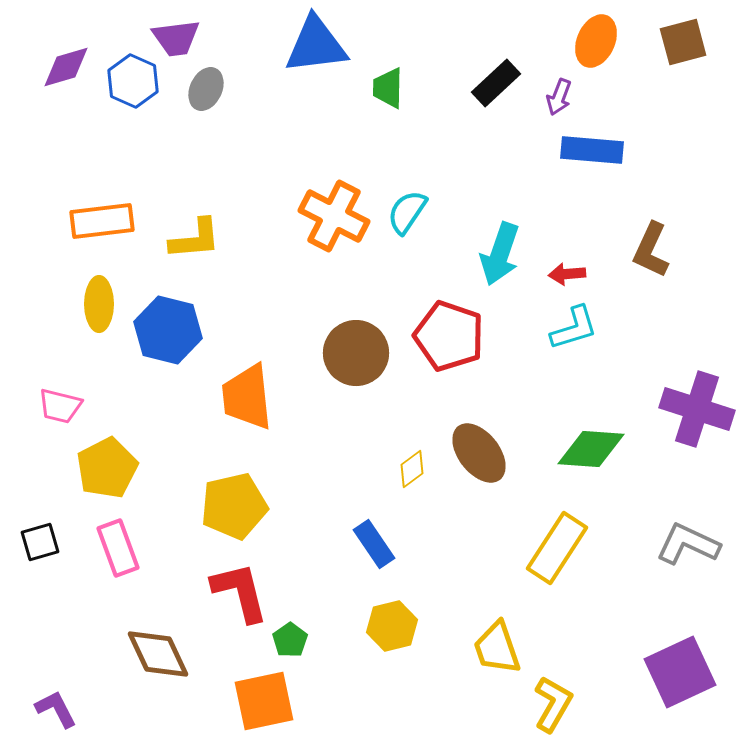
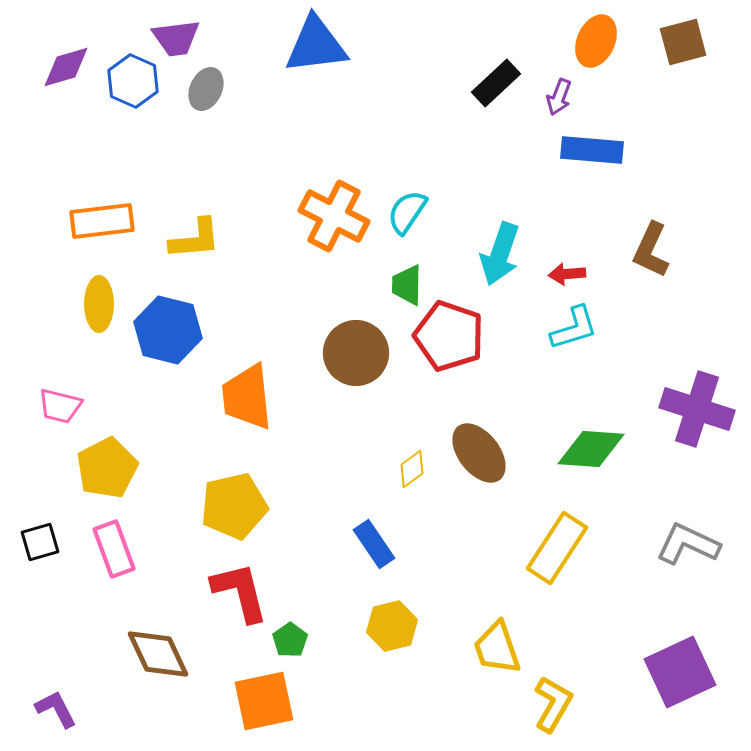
green trapezoid at (388, 88): moved 19 px right, 197 px down
pink rectangle at (118, 548): moved 4 px left, 1 px down
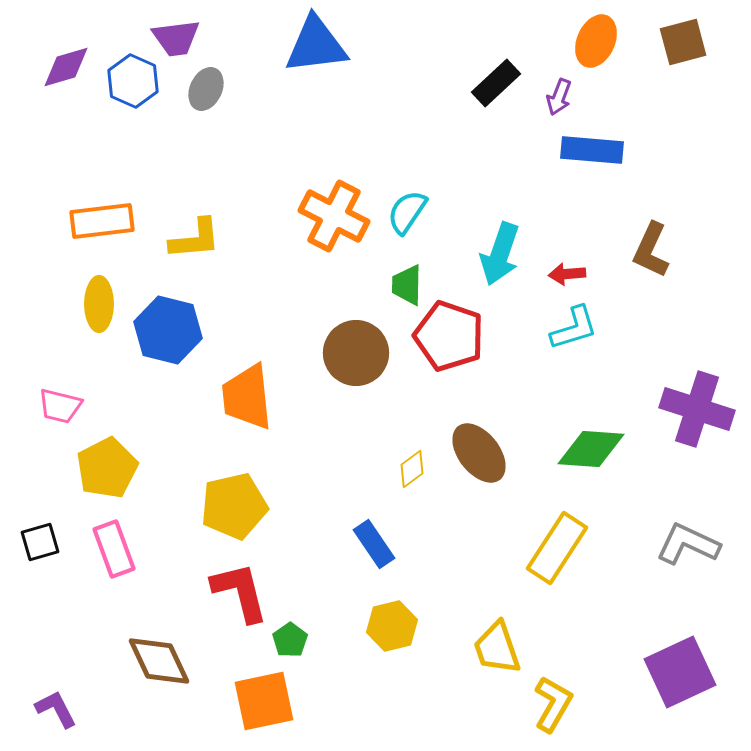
brown diamond at (158, 654): moved 1 px right, 7 px down
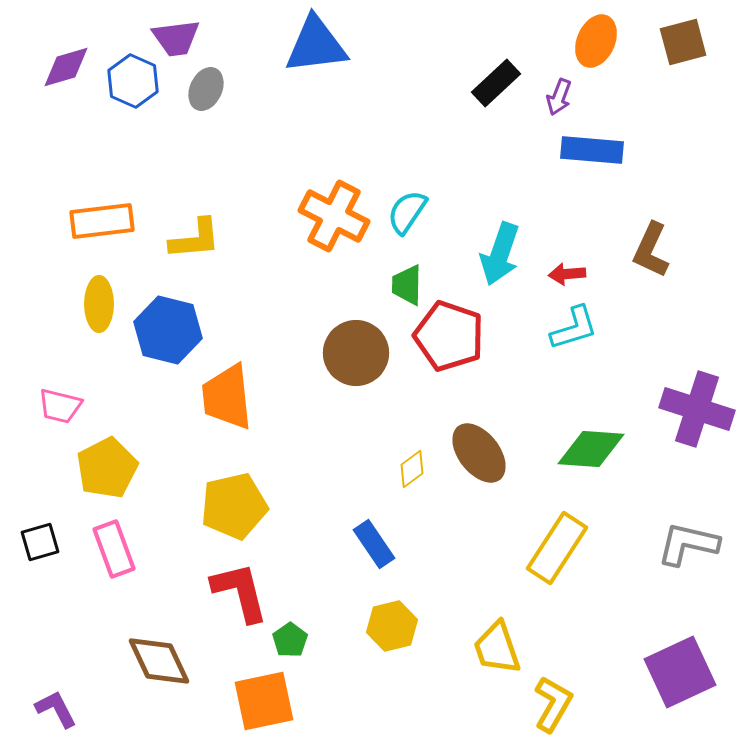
orange trapezoid at (247, 397): moved 20 px left
gray L-shape at (688, 544): rotated 12 degrees counterclockwise
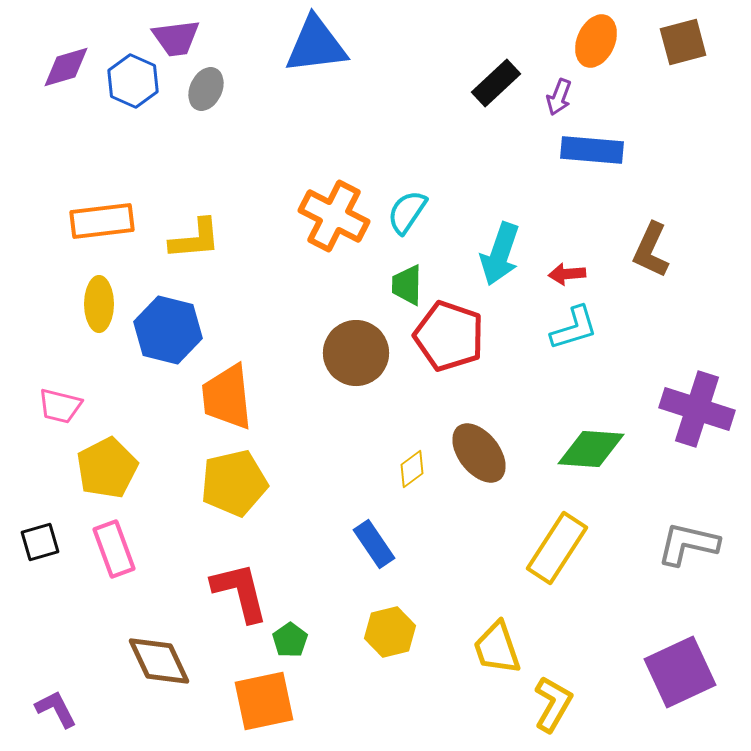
yellow pentagon at (234, 506): moved 23 px up
yellow hexagon at (392, 626): moved 2 px left, 6 px down
